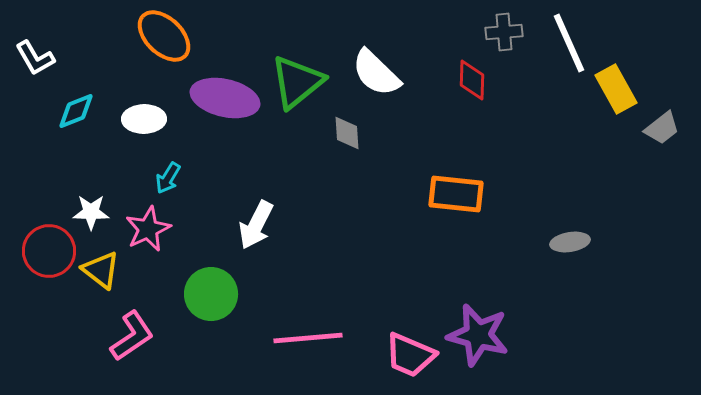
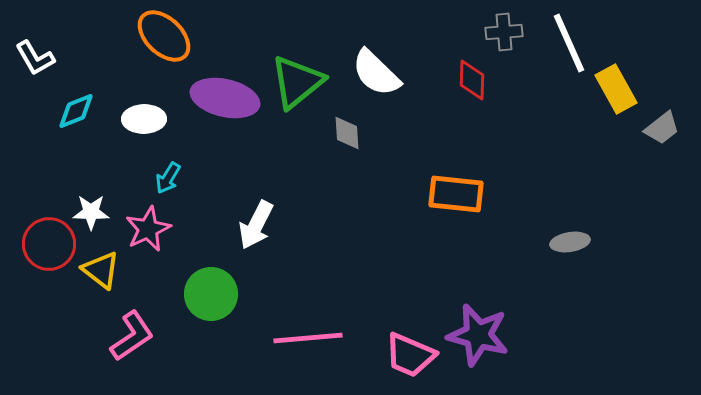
red circle: moved 7 px up
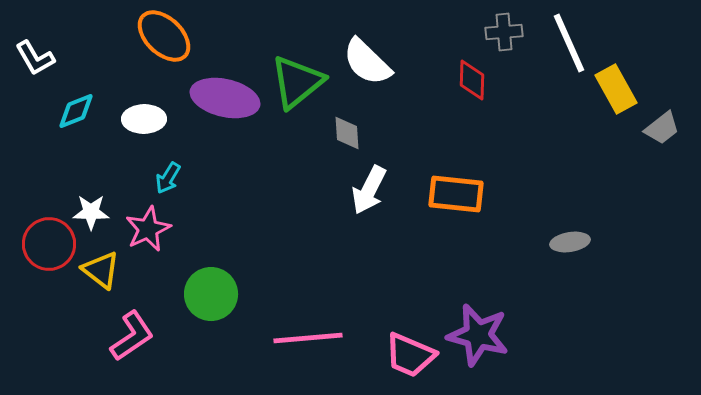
white semicircle: moved 9 px left, 11 px up
white arrow: moved 113 px right, 35 px up
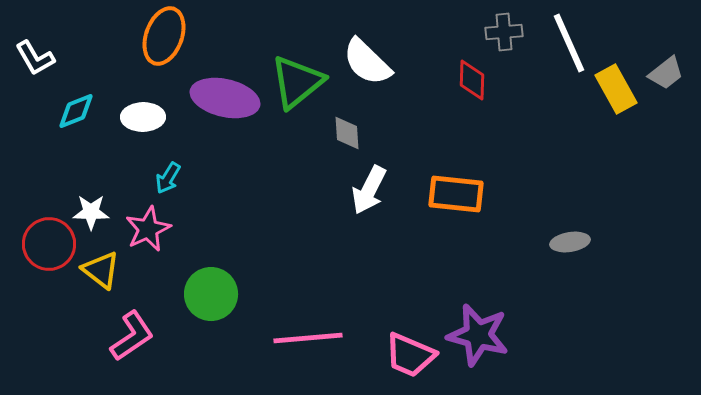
orange ellipse: rotated 66 degrees clockwise
white ellipse: moved 1 px left, 2 px up
gray trapezoid: moved 4 px right, 55 px up
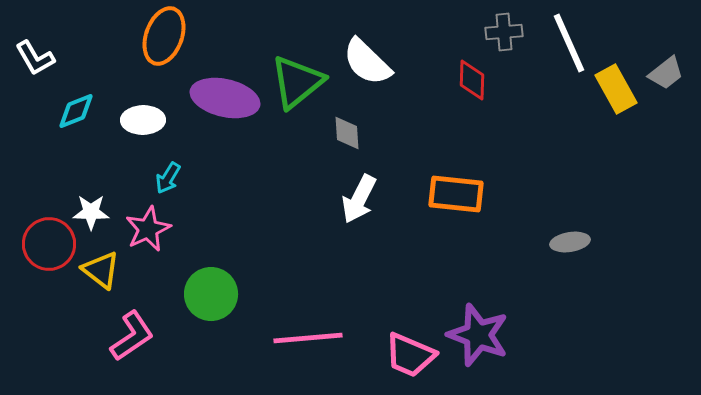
white ellipse: moved 3 px down
white arrow: moved 10 px left, 9 px down
purple star: rotated 6 degrees clockwise
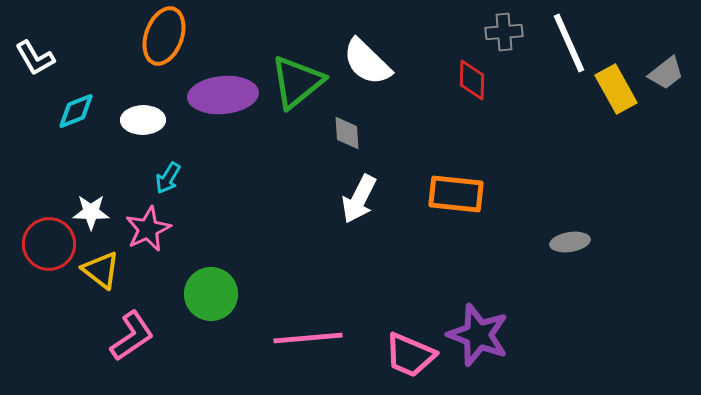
purple ellipse: moved 2 px left, 3 px up; rotated 18 degrees counterclockwise
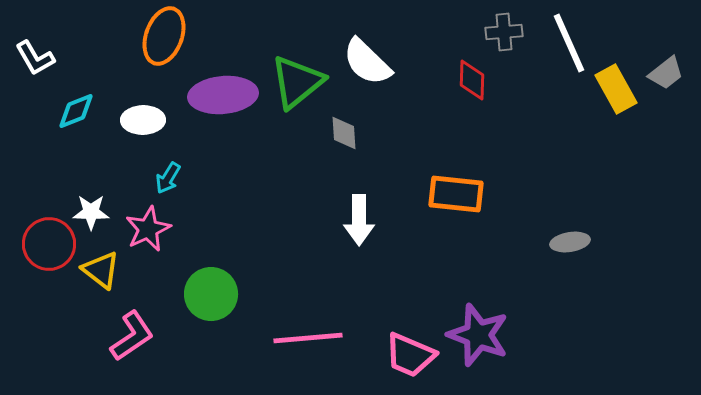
gray diamond: moved 3 px left
white arrow: moved 21 px down; rotated 27 degrees counterclockwise
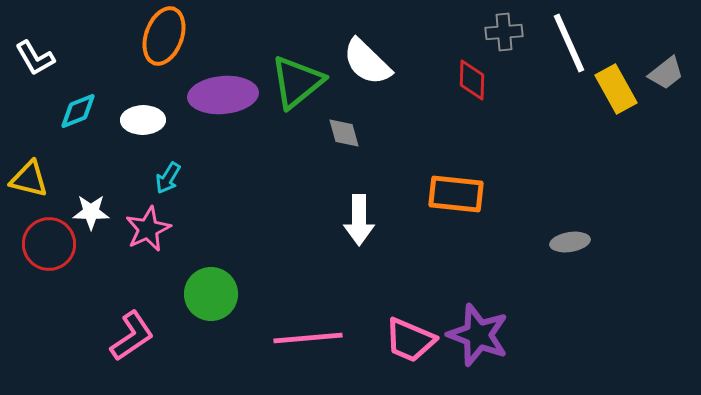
cyan diamond: moved 2 px right
gray diamond: rotated 12 degrees counterclockwise
yellow triangle: moved 72 px left, 91 px up; rotated 24 degrees counterclockwise
pink trapezoid: moved 15 px up
